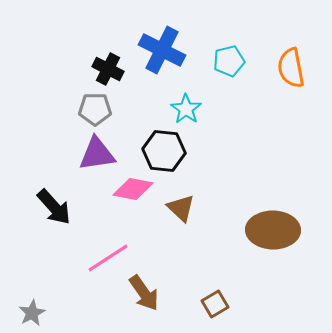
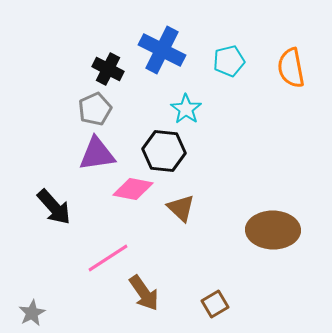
gray pentagon: rotated 24 degrees counterclockwise
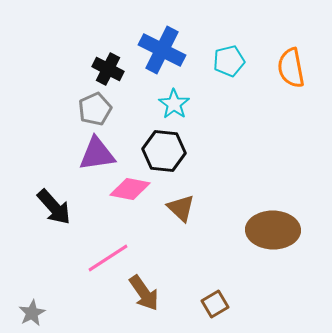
cyan star: moved 12 px left, 5 px up
pink diamond: moved 3 px left
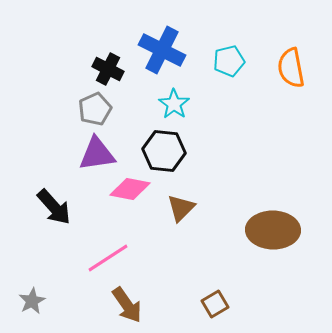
brown triangle: rotated 32 degrees clockwise
brown arrow: moved 17 px left, 12 px down
gray star: moved 12 px up
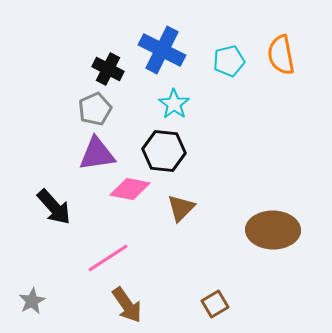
orange semicircle: moved 10 px left, 13 px up
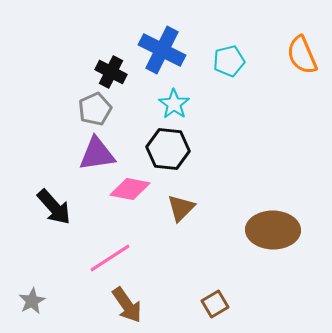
orange semicircle: moved 21 px right; rotated 12 degrees counterclockwise
black cross: moved 3 px right, 3 px down
black hexagon: moved 4 px right, 2 px up
pink line: moved 2 px right
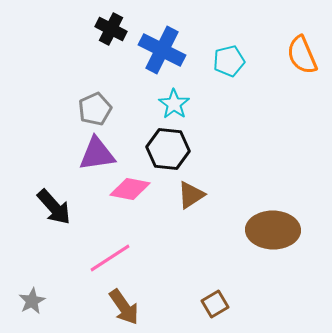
black cross: moved 43 px up
brown triangle: moved 10 px right, 13 px up; rotated 12 degrees clockwise
brown arrow: moved 3 px left, 2 px down
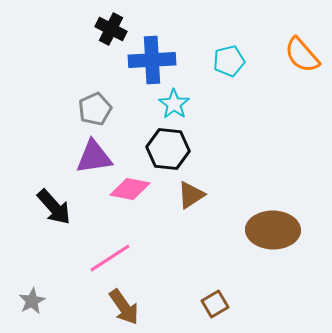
blue cross: moved 10 px left, 10 px down; rotated 30 degrees counterclockwise
orange semicircle: rotated 18 degrees counterclockwise
purple triangle: moved 3 px left, 3 px down
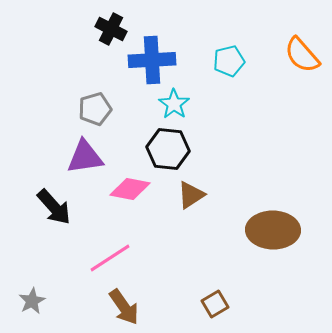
gray pentagon: rotated 8 degrees clockwise
purple triangle: moved 9 px left
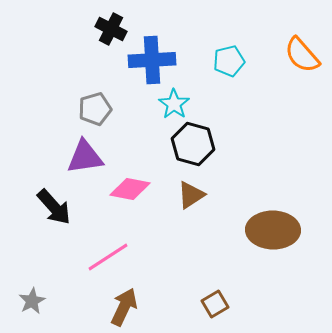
black hexagon: moved 25 px right, 5 px up; rotated 9 degrees clockwise
pink line: moved 2 px left, 1 px up
brown arrow: rotated 120 degrees counterclockwise
